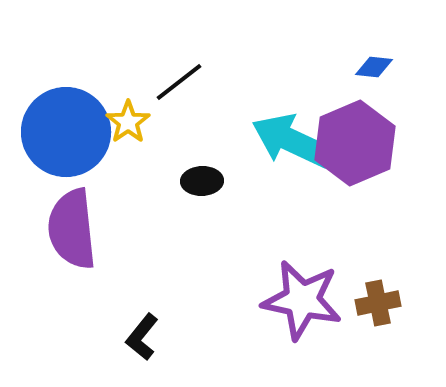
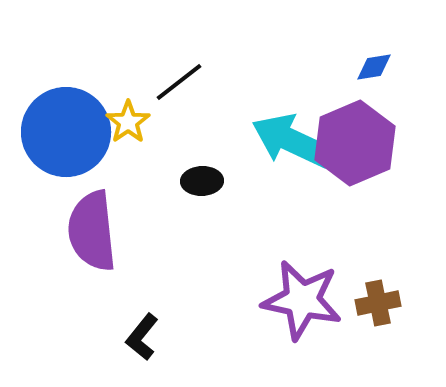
blue diamond: rotated 15 degrees counterclockwise
purple semicircle: moved 20 px right, 2 px down
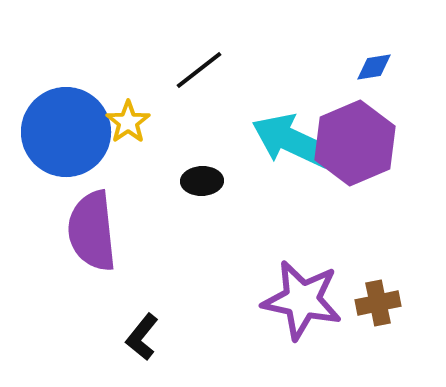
black line: moved 20 px right, 12 px up
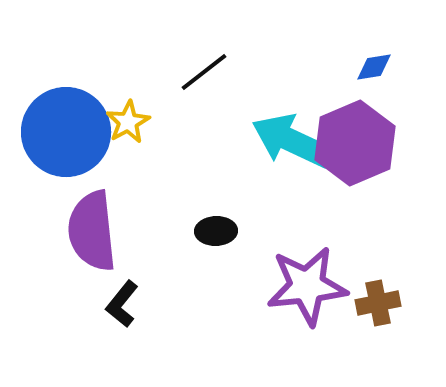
black line: moved 5 px right, 2 px down
yellow star: rotated 6 degrees clockwise
black ellipse: moved 14 px right, 50 px down
purple star: moved 5 px right, 14 px up; rotated 18 degrees counterclockwise
black L-shape: moved 20 px left, 33 px up
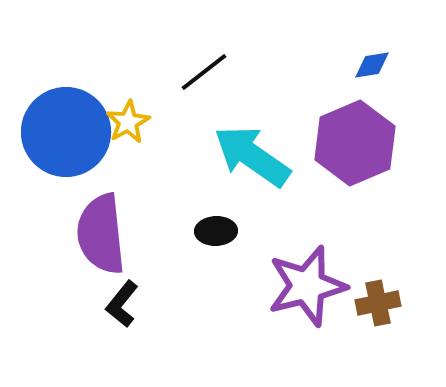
blue diamond: moved 2 px left, 2 px up
cyan arrow: moved 40 px left, 15 px down; rotated 10 degrees clockwise
purple semicircle: moved 9 px right, 3 px down
purple star: rotated 8 degrees counterclockwise
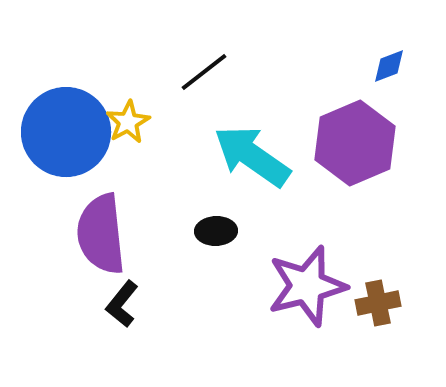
blue diamond: moved 17 px right, 1 px down; rotated 12 degrees counterclockwise
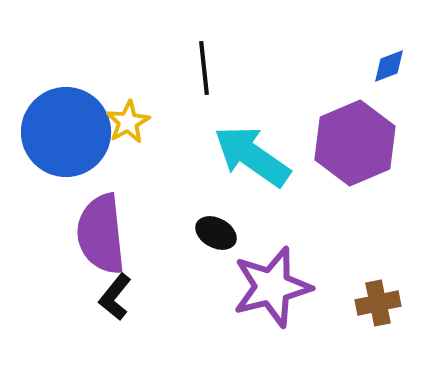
black line: moved 4 px up; rotated 58 degrees counterclockwise
black ellipse: moved 2 px down; rotated 30 degrees clockwise
purple star: moved 35 px left, 1 px down
black L-shape: moved 7 px left, 7 px up
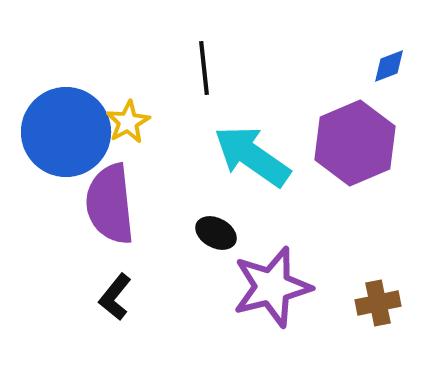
purple semicircle: moved 9 px right, 30 px up
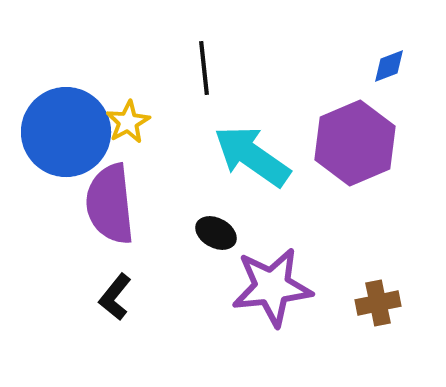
purple star: rotated 8 degrees clockwise
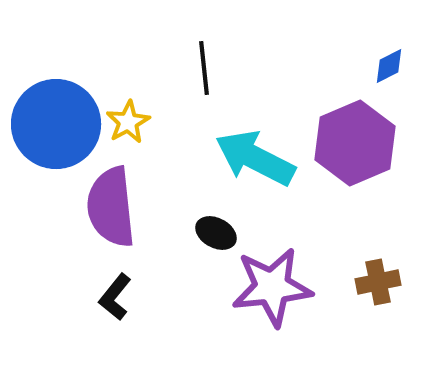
blue diamond: rotated 6 degrees counterclockwise
blue circle: moved 10 px left, 8 px up
cyan arrow: moved 3 px right, 2 px down; rotated 8 degrees counterclockwise
purple semicircle: moved 1 px right, 3 px down
brown cross: moved 21 px up
